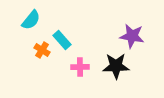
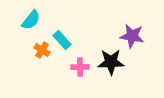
black star: moved 5 px left, 4 px up
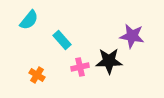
cyan semicircle: moved 2 px left
orange cross: moved 5 px left, 25 px down
black star: moved 2 px left, 1 px up
pink cross: rotated 12 degrees counterclockwise
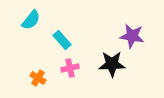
cyan semicircle: moved 2 px right
black star: moved 3 px right, 3 px down
pink cross: moved 10 px left, 1 px down
orange cross: moved 1 px right, 3 px down
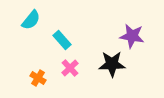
pink cross: rotated 30 degrees counterclockwise
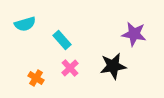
cyan semicircle: moved 6 px left, 4 px down; rotated 35 degrees clockwise
purple star: moved 2 px right, 2 px up
black star: moved 1 px right, 2 px down; rotated 8 degrees counterclockwise
orange cross: moved 2 px left
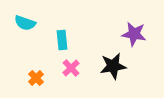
cyan semicircle: moved 1 px up; rotated 35 degrees clockwise
cyan rectangle: rotated 36 degrees clockwise
pink cross: moved 1 px right
orange cross: rotated 14 degrees clockwise
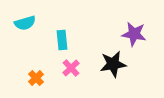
cyan semicircle: rotated 35 degrees counterclockwise
black star: moved 2 px up
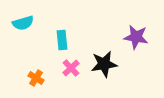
cyan semicircle: moved 2 px left
purple star: moved 2 px right, 3 px down
black star: moved 9 px left
orange cross: rotated 14 degrees counterclockwise
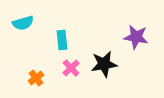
orange cross: rotated 21 degrees clockwise
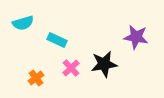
cyan rectangle: moved 5 px left; rotated 60 degrees counterclockwise
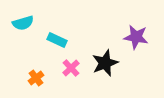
black star: moved 1 px right, 1 px up; rotated 12 degrees counterclockwise
